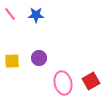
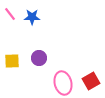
blue star: moved 4 px left, 2 px down
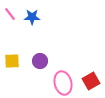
purple circle: moved 1 px right, 3 px down
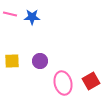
pink line: rotated 40 degrees counterclockwise
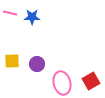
pink line: moved 1 px up
purple circle: moved 3 px left, 3 px down
pink ellipse: moved 1 px left
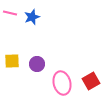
blue star: rotated 21 degrees counterclockwise
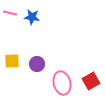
blue star: rotated 28 degrees clockwise
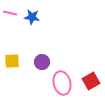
purple circle: moved 5 px right, 2 px up
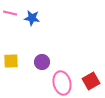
blue star: moved 1 px down
yellow square: moved 1 px left
